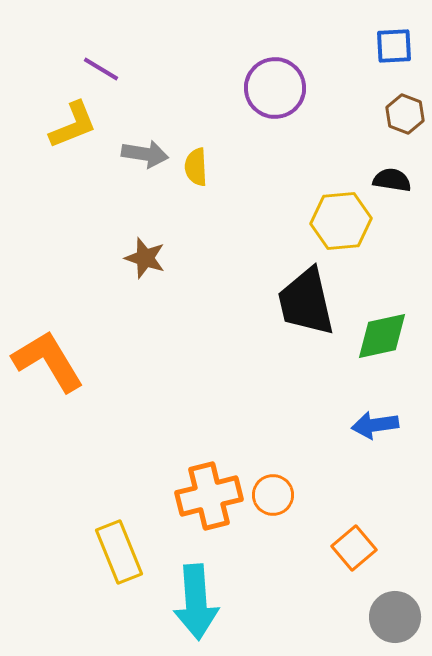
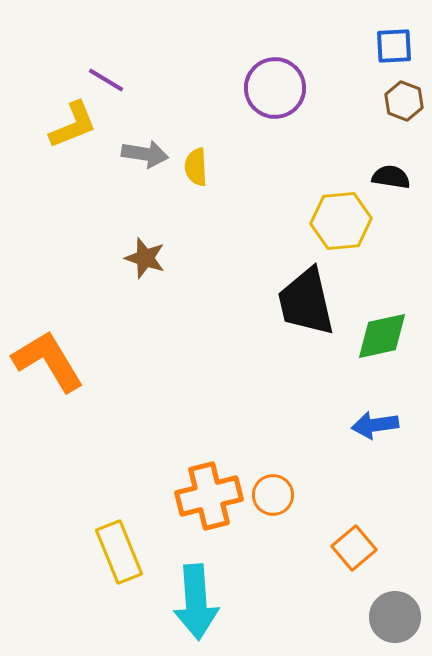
purple line: moved 5 px right, 11 px down
brown hexagon: moved 1 px left, 13 px up
black semicircle: moved 1 px left, 3 px up
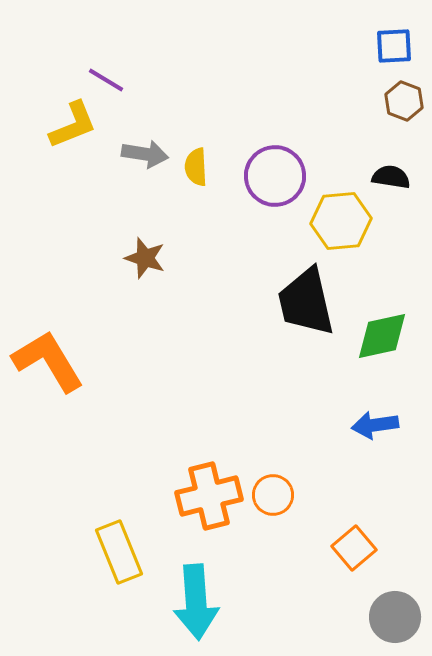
purple circle: moved 88 px down
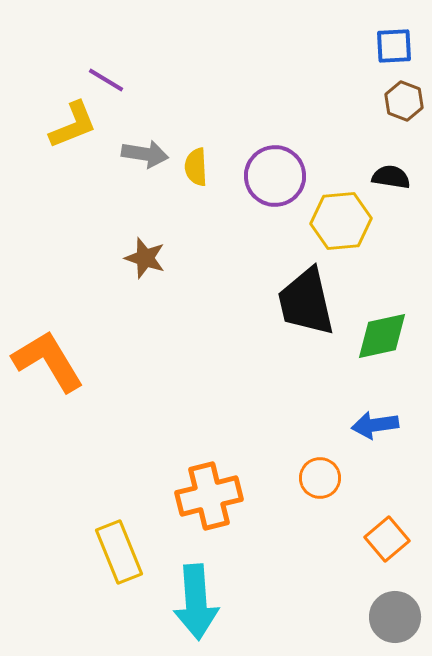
orange circle: moved 47 px right, 17 px up
orange square: moved 33 px right, 9 px up
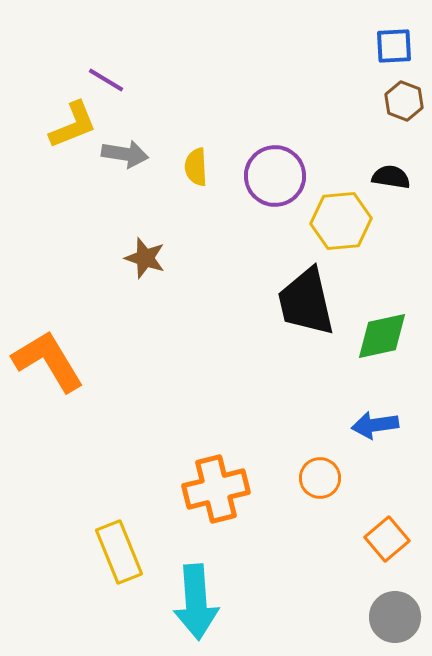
gray arrow: moved 20 px left
orange cross: moved 7 px right, 7 px up
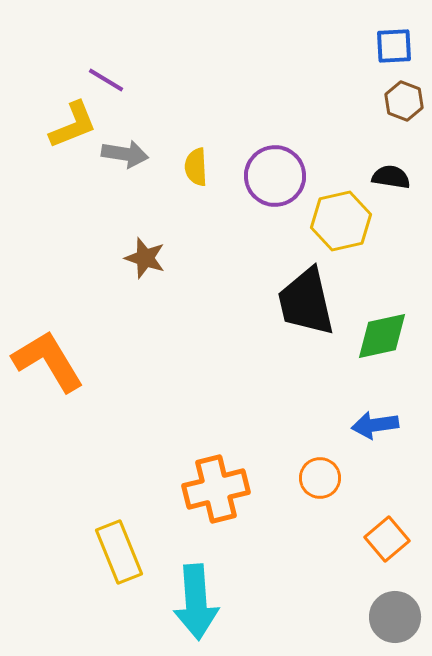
yellow hexagon: rotated 8 degrees counterclockwise
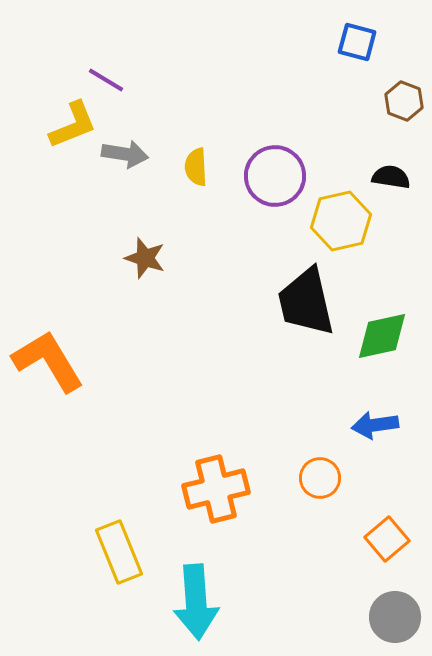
blue square: moved 37 px left, 4 px up; rotated 18 degrees clockwise
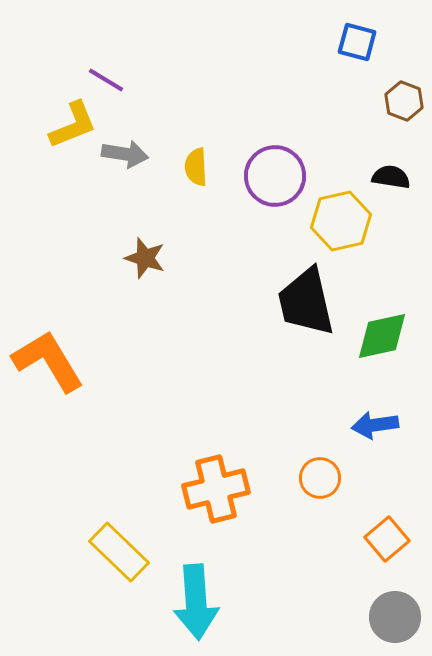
yellow rectangle: rotated 24 degrees counterclockwise
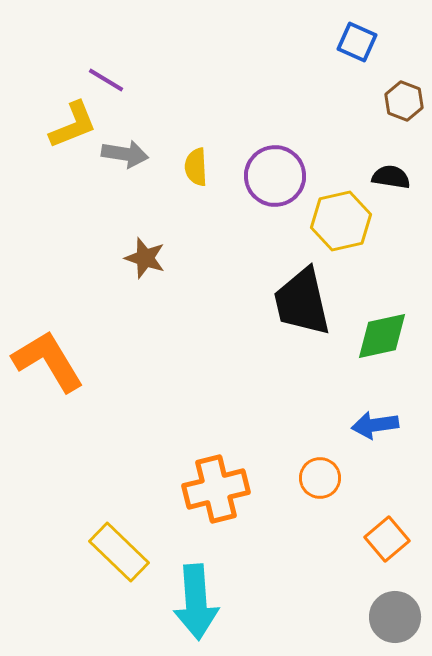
blue square: rotated 9 degrees clockwise
black trapezoid: moved 4 px left
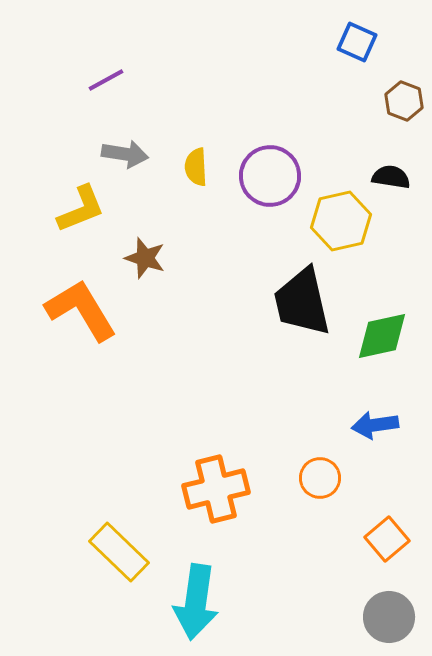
purple line: rotated 60 degrees counterclockwise
yellow L-shape: moved 8 px right, 84 px down
purple circle: moved 5 px left
orange L-shape: moved 33 px right, 51 px up
cyan arrow: rotated 12 degrees clockwise
gray circle: moved 6 px left
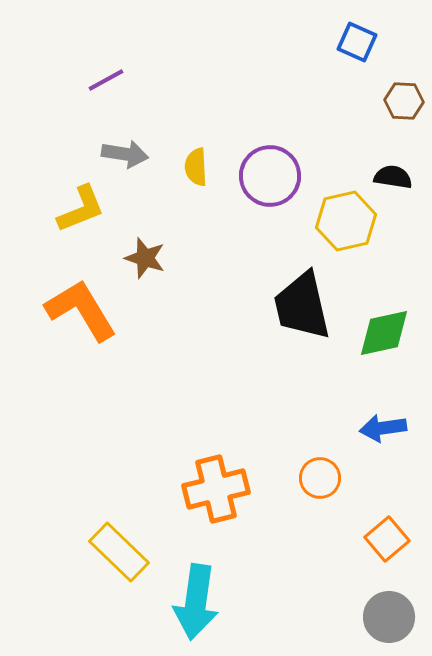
brown hexagon: rotated 18 degrees counterclockwise
black semicircle: moved 2 px right
yellow hexagon: moved 5 px right
black trapezoid: moved 4 px down
green diamond: moved 2 px right, 3 px up
blue arrow: moved 8 px right, 3 px down
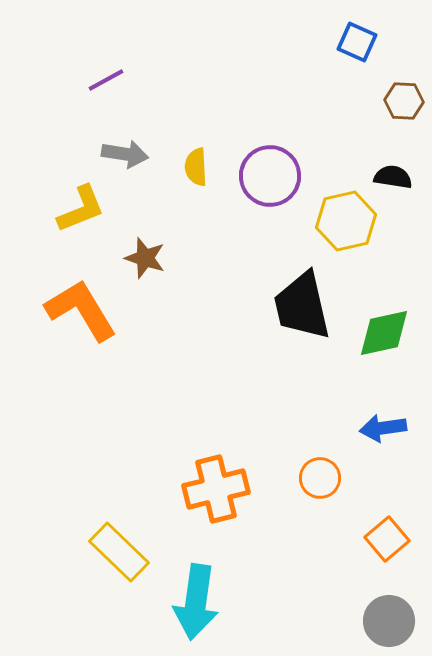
gray circle: moved 4 px down
